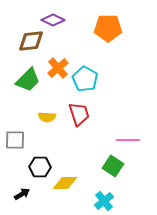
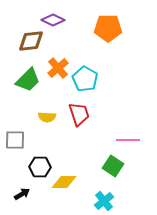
yellow diamond: moved 1 px left, 1 px up
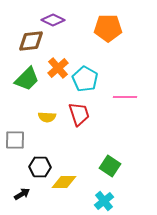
green trapezoid: moved 1 px left, 1 px up
pink line: moved 3 px left, 43 px up
green square: moved 3 px left
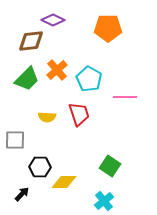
orange cross: moved 1 px left, 2 px down
cyan pentagon: moved 4 px right
black arrow: rotated 14 degrees counterclockwise
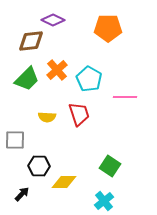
black hexagon: moved 1 px left, 1 px up
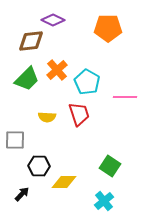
cyan pentagon: moved 2 px left, 3 px down
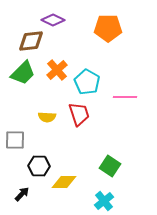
green trapezoid: moved 4 px left, 6 px up
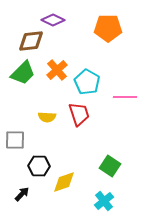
yellow diamond: rotated 20 degrees counterclockwise
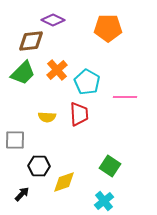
red trapezoid: rotated 15 degrees clockwise
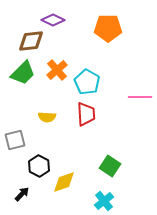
pink line: moved 15 px right
red trapezoid: moved 7 px right
gray square: rotated 15 degrees counterclockwise
black hexagon: rotated 25 degrees clockwise
